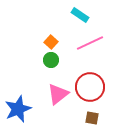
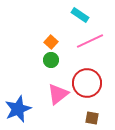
pink line: moved 2 px up
red circle: moved 3 px left, 4 px up
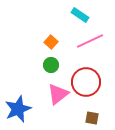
green circle: moved 5 px down
red circle: moved 1 px left, 1 px up
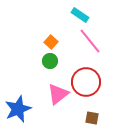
pink line: rotated 76 degrees clockwise
green circle: moved 1 px left, 4 px up
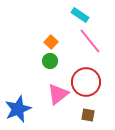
brown square: moved 4 px left, 3 px up
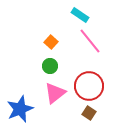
green circle: moved 5 px down
red circle: moved 3 px right, 4 px down
pink triangle: moved 3 px left, 1 px up
blue star: moved 2 px right
brown square: moved 1 px right, 2 px up; rotated 24 degrees clockwise
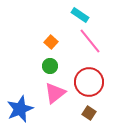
red circle: moved 4 px up
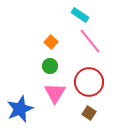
pink triangle: rotated 20 degrees counterclockwise
